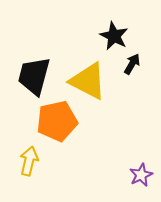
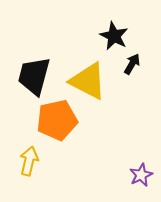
orange pentagon: moved 1 px up
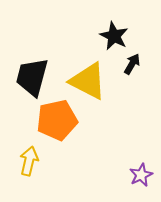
black trapezoid: moved 2 px left, 1 px down
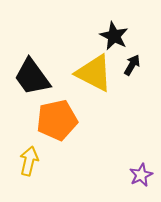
black arrow: moved 1 px down
black trapezoid: rotated 51 degrees counterclockwise
yellow triangle: moved 6 px right, 8 px up
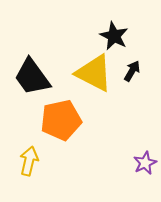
black arrow: moved 6 px down
orange pentagon: moved 4 px right
purple star: moved 4 px right, 12 px up
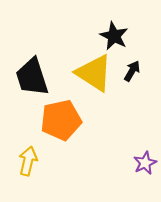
yellow triangle: rotated 6 degrees clockwise
black trapezoid: rotated 18 degrees clockwise
yellow arrow: moved 1 px left
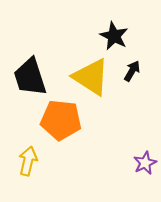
yellow triangle: moved 3 px left, 4 px down
black trapezoid: moved 2 px left
orange pentagon: rotated 18 degrees clockwise
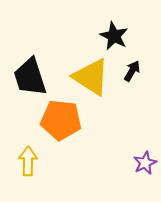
yellow arrow: rotated 12 degrees counterclockwise
